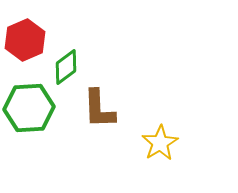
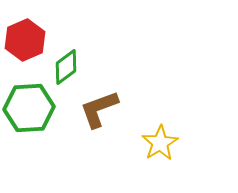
brown L-shape: rotated 72 degrees clockwise
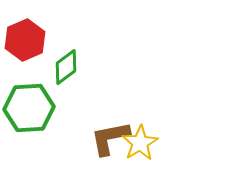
brown L-shape: moved 11 px right, 29 px down; rotated 9 degrees clockwise
yellow star: moved 20 px left
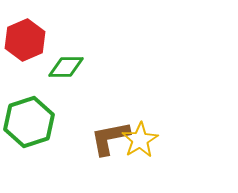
green diamond: rotated 36 degrees clockwise
green hexagon: moved 14 px down; rotated 15 degrees counterclockwise
yellow star: moved 3 px up
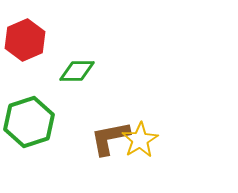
green diamond: moved 11 px right, 4 px down
